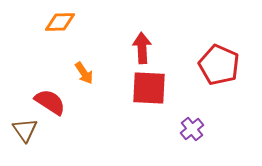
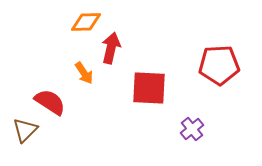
orange diamond: moved 26 px right
red arrow: moved 31 px left; rotated 16 degrees clockwise
red pentagon: rotated 27 degrees counterclockwise
brown triangle: rotated 20 degrees clockwise
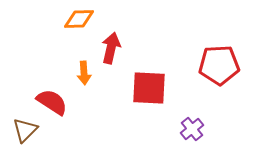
orange diamond: moved 7 px left, 3 px up
orange arrow: rotated 30 degrees clockwise
red semicircle: moved 2 px right
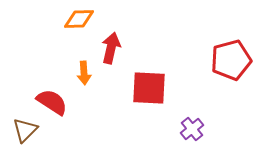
red pentagon: moved 12 px right, 5 px up; rotated 12 degrees counterclockwise
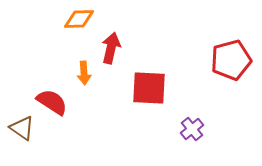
brown triangle: moved 3 px left, 2 px up; rotated 40 degrees counterclockwise
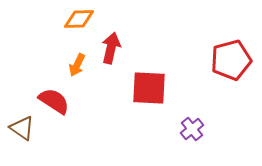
orange arrow: moved 7 px left, 8 px up; rotated 30 degrees clockwise
red semicircle: moved 2 px right, 1 px up
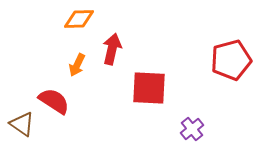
red arrow: moved 1 px right, 1 px down
brown triangle: moved 4 px up
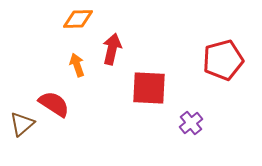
orange diamond: moved 1 px left
red pentagon: moved 8 px left
orange arrow: rotated 135 degrees clockwise
red semicircle: moved 3 px down
brown triangle: rotated 44 degrees clockwise
purple cross: moved 1 px left, 6 px up
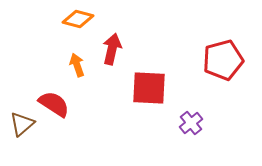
orange diamond: rotated 16 degrees clockwise
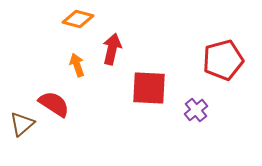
purple cross: moved 5 px right, 13 px up
